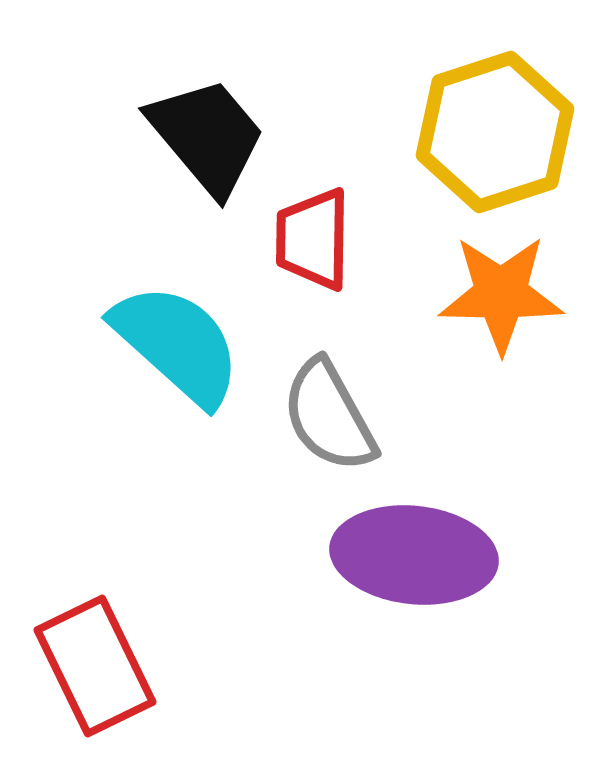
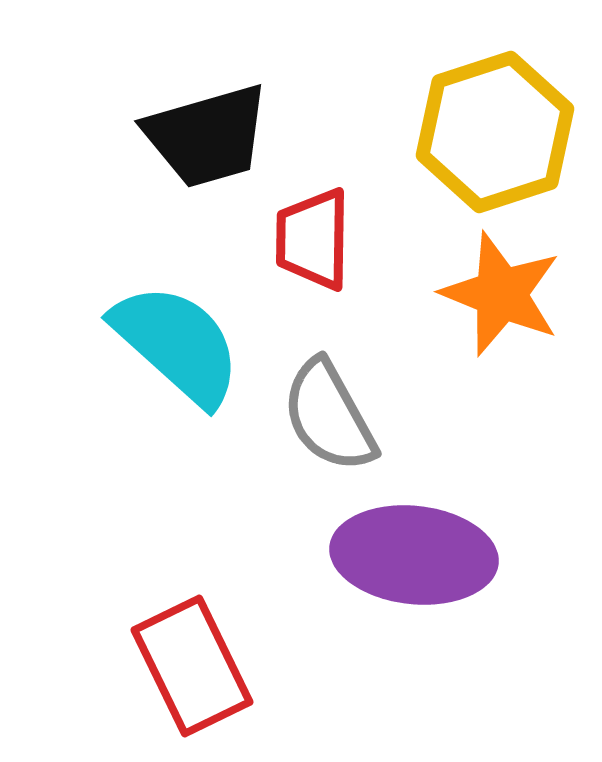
black trapezoid: rotated 114 degrees clockwise
orange star: rotated 21 degrees clockwise
red rectangle: moved 97 px right
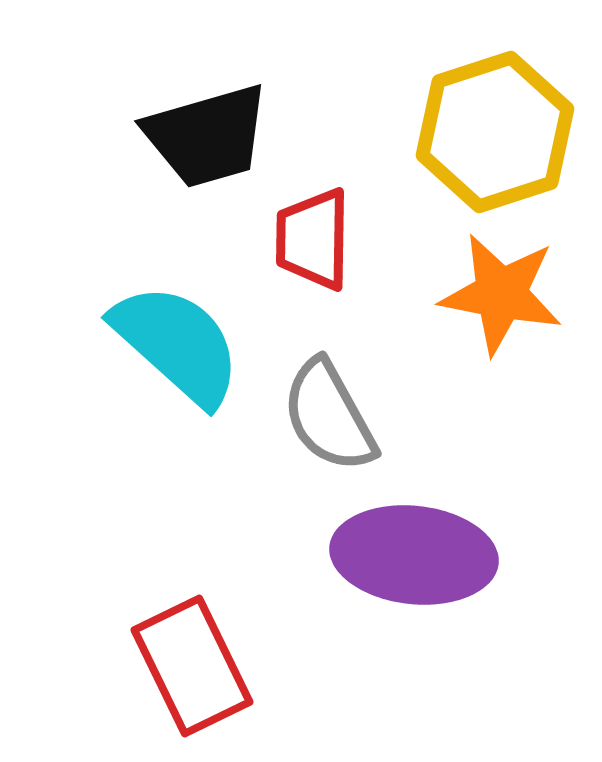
orange star: rotated 11 degrees counterclockwise
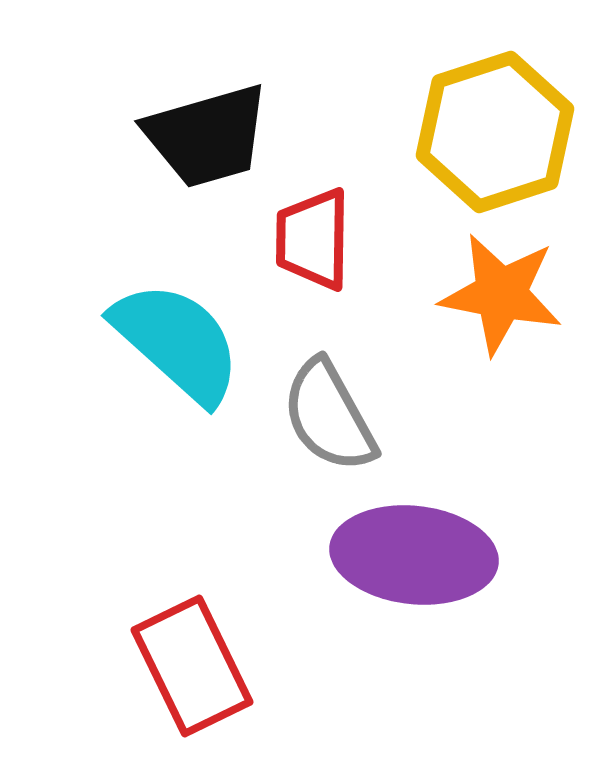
cyan semicircle: moved 2 px up
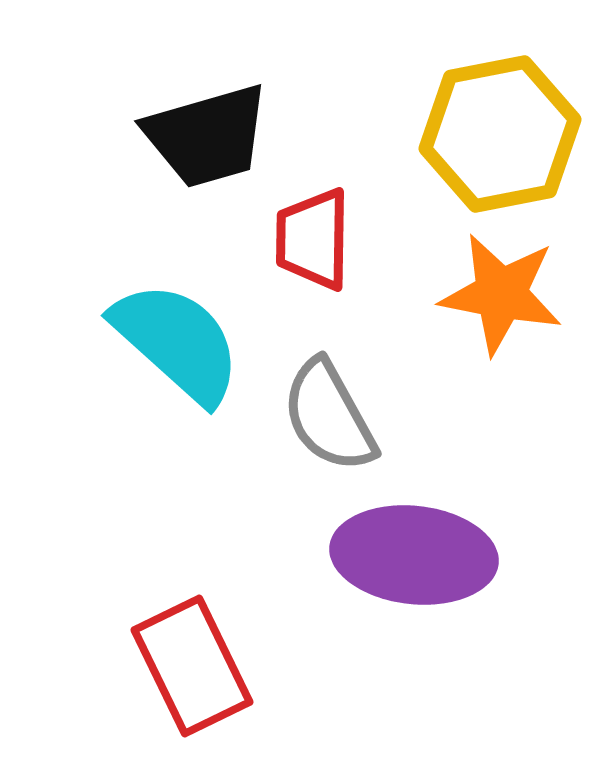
yellow hexagon: moved 5 px right, 2 px down; rotated 7 degrees clockwise
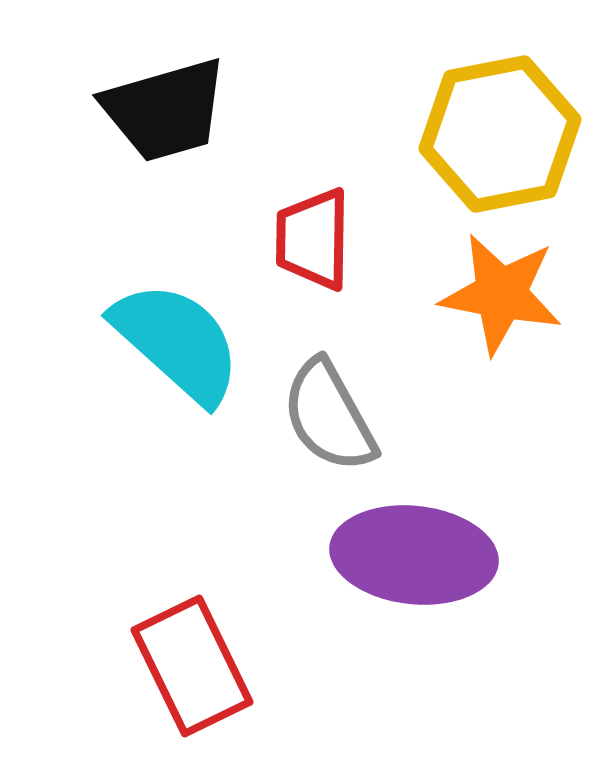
black trapezoid: moved 42 px left, 26 px up
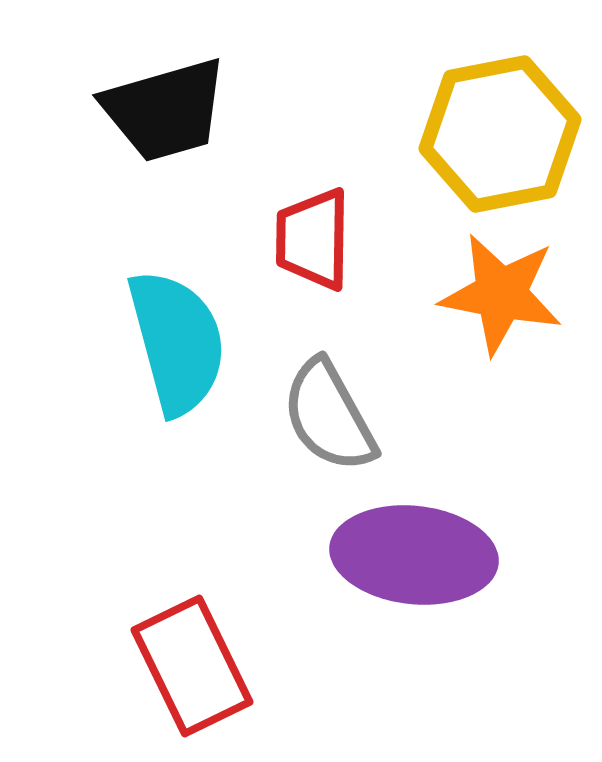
cyan semicircle: rotated 33 degrees clockwise
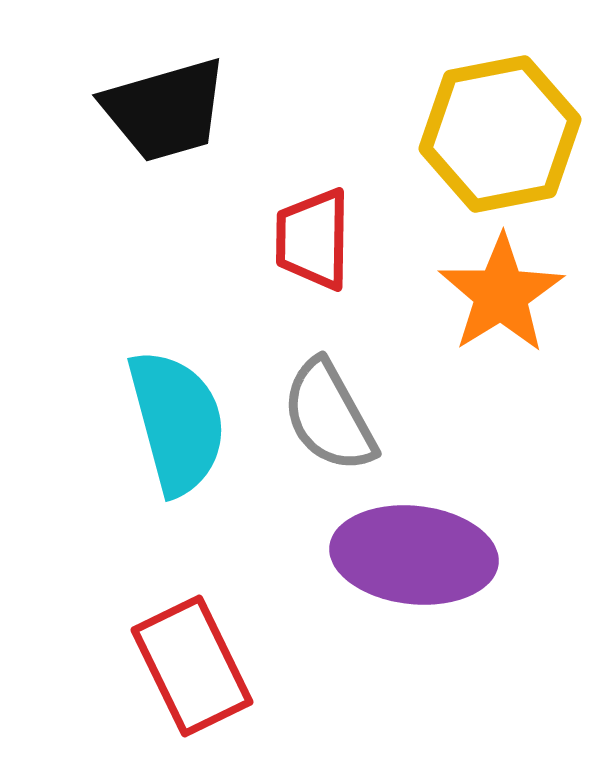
orange star: rotated 29 degrees clockwise
cyan semicircle: moved 80 px down
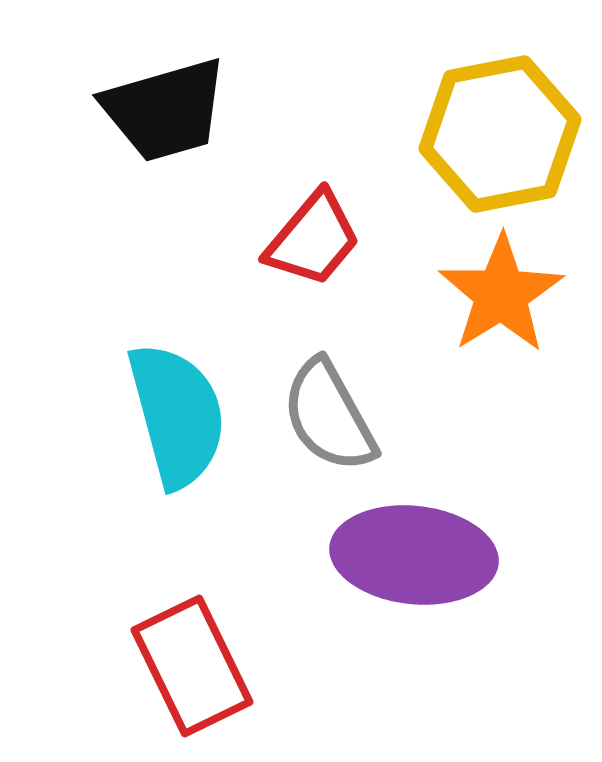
red trapezoid: rotated 141 degrees counterclockwise
cyan semicircle: moved 7 px up
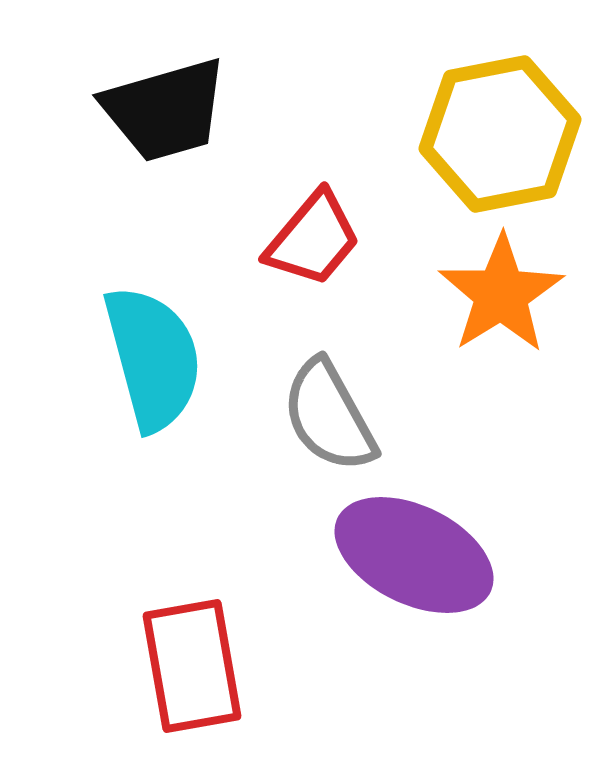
cyan semicircle: moved 24 px left, 57 px up
purple ellipse: rotated 20 degrees clockwise
red rectangle: rotated 16 degrees clockwise
